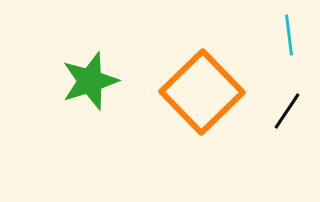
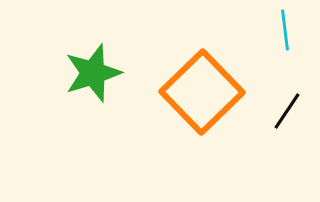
cyan line: moved 4 px left, 5 px up
green star: moved 3 px right, 8 px up
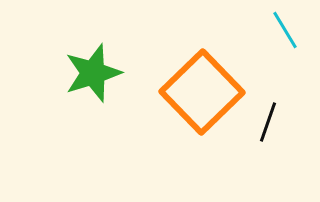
cyan line: rotated 24 degrees counterclockwise
black line: moved 19 px left, 11 px down; rotated 15 degrees counterclockwise
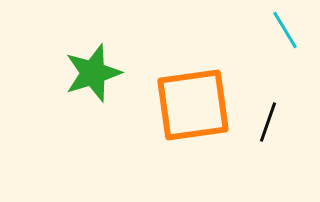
orange square: moved 9 px left, 13 px down; rotated 36 degrees clockwise
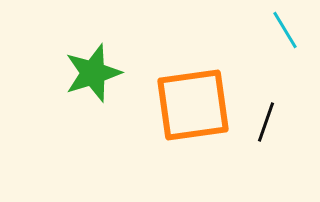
black line: moved 2 px left
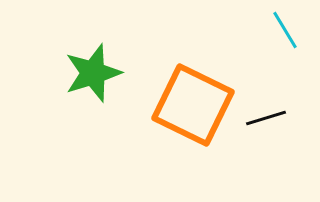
orange square: rotated 34 degrees clockwise
black line: moved 4 px up; rotated 54 degrees clockwise
